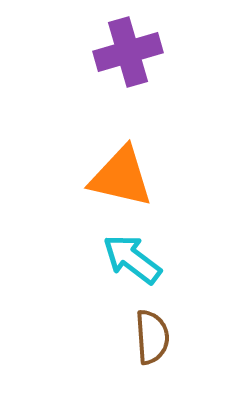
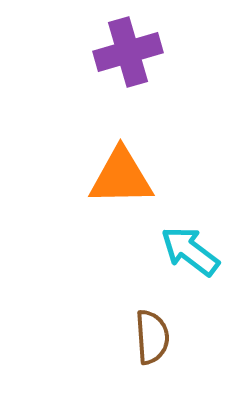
orange triangle: rotated 14 degrees counterclockwise
cyan arrow: moved 58 px right, 8 px up
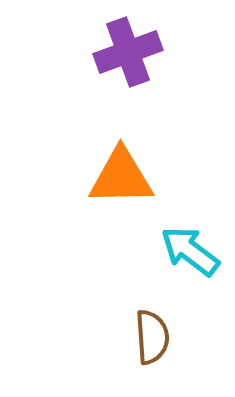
purple cross: rotated 4 degrees counterclockwise
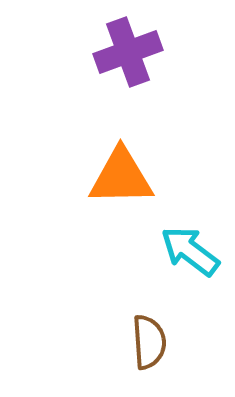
brown semicircle: moved 3 px left, 5 px down
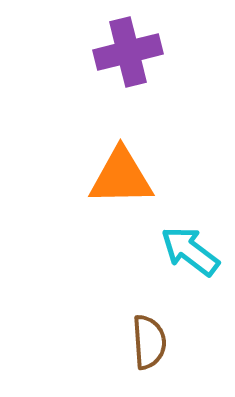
purple cross: rotated 6 degrees clockwise
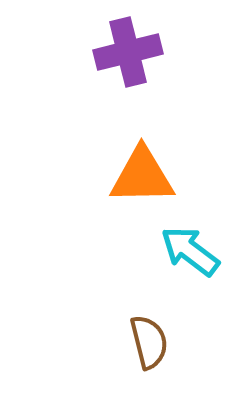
orange triangle: moved 21 px right, 1 px up
brown semicircle: rotated 10 degrees counterclockwise
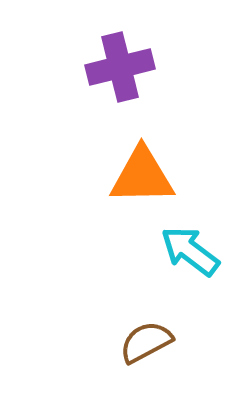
purple cross: moved 8 px left, 15 px down
brown semicircle: moved 3 px left; rotated 104 degrees counterclockwise
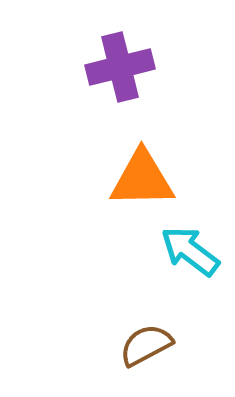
orange triangle: moved 3 px down
brown semicircle: moved 3 px down
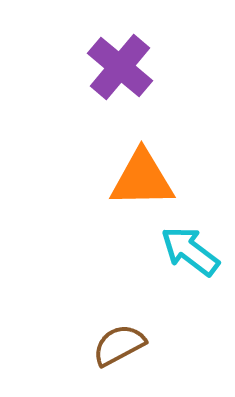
purple cross: rotated 36 degrees counterclockwise
brown semicircle: moved 27 px left
